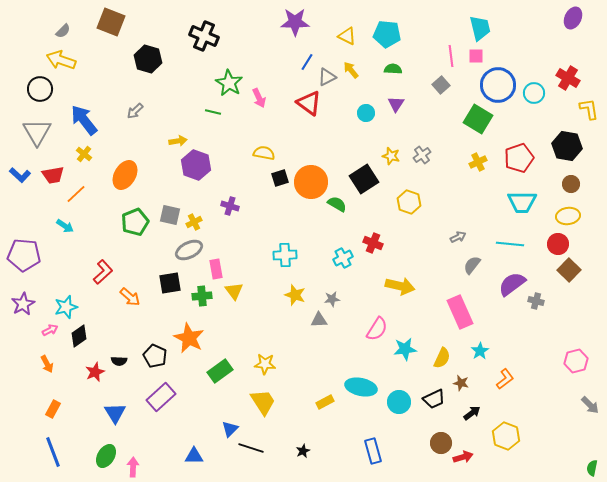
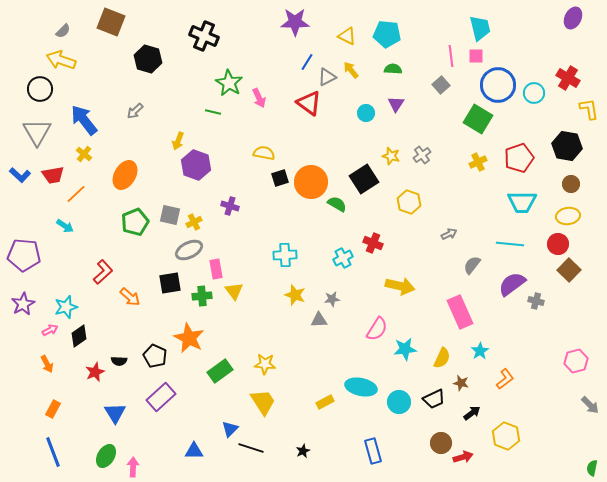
yellow arrow at (178, 141): rotated 120 degrees clockwise
gray arrow at (458, 237): moved 9 px left, 3 px up
blue triangle at (194, 456): moved 5 px up
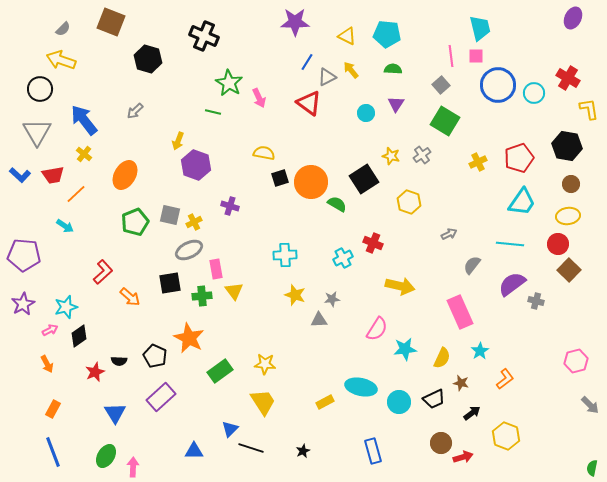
gray semicircle at (63, 31): moved 2 px up
green square at (478, 119): moved 33 px left, 2 px down
cyan trapezoid at (522, 202): rotated 56 degrees counterclockwise
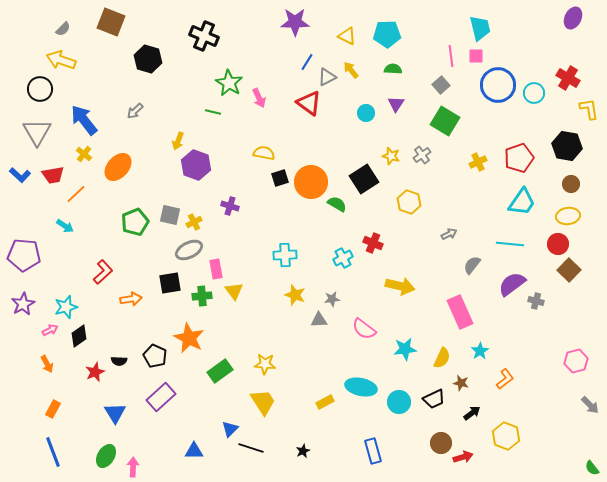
cyan pentagon at (387, 34): rotated 8 degrees counterclockwise
orange ellipse at (125, 175): moved 7 px left, 8 px up; rotated 12 degrees clockwise
orange arrow at (130, 297): moved 1 px right, 2 px down; rotated 50 degrees counterclockwise
pink semicircle at (377, 329): moved 13 px left; rotated 95 degrees clockwise
green semicircle at (592, 468): rotated 49 degrees counterclockwise
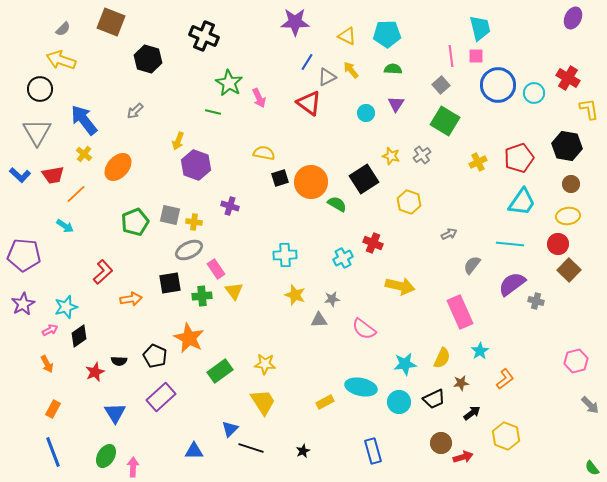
yellow cross at (194, 222): rotated 35 degrees clockwise
pink rectangle at (216, 269): rotated 24 degrees counterclockwise
cyan star at (405, 349): moved 15 px down
brown star at (461, 383): rotated 21 degrees counterclockwise
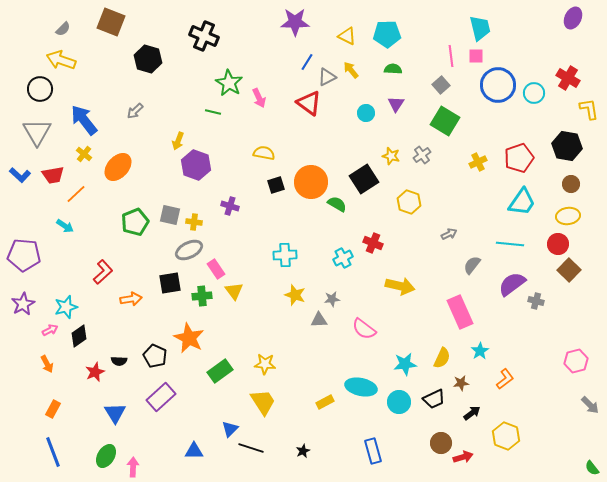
black square at (280, 178): moved 4 px left, 7 px down
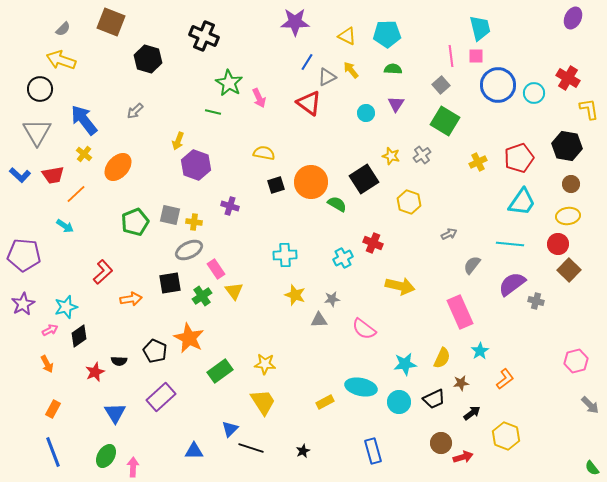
green cross at (202, 296): rotated 30 degrees counterclockwise
black pentagon at (155, 356): moved 5 px up
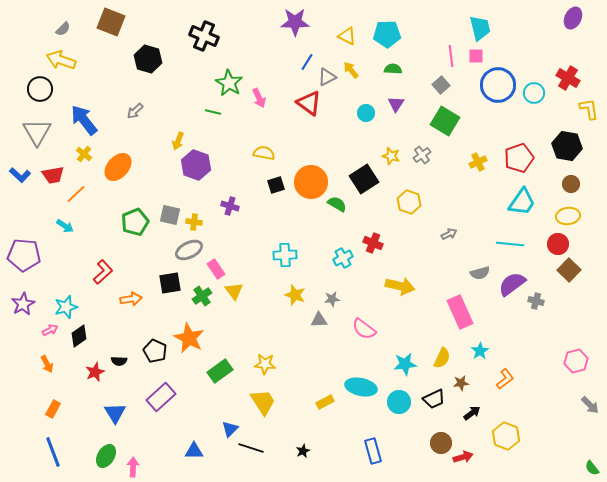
gray semicircle at (472, 265): moved 8 px right, 8 px down; rotated 144 degrees counterclockwise
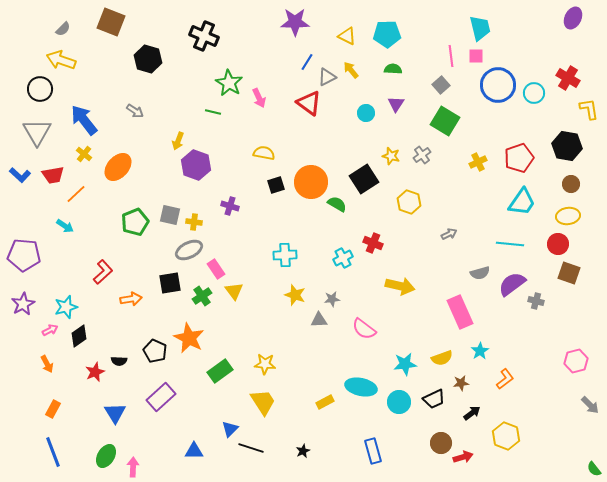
gray arrow at (135, 111): rotated 102 degrees counterclockwise
brown square at (569, 270): moved 3 px down; rotated 25 degrees counterclockwise
yellow semicircle at (442, 358): rotated 45 degrees clockwise
green semicircle at (592, 468): moved 2 px right, 1 px down
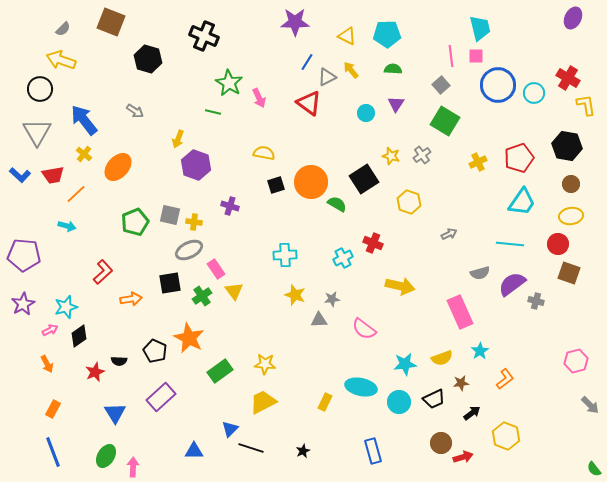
yellow L-shape at (589, 109): moved 3 px left, 4 px up
yellow arrow at (178, 141): moved 2 px up
yellow ellipse at (568, 216): moved 3 px right
cyan arrow at (65, 226): moved 2 px right; rotated 18 degrees counterclockwise
yellow trapezoid at (263, 402): rotated 84 degrees counterclockwise
yellow rectangle at (325, 402): rotated 36 degrees counterclockwise
